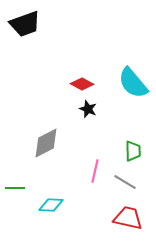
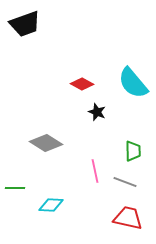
black star: moved 9 px right, 3 px down
gray diamond: rotated 60 degrees clockwise
pink line: rotated 25 degrees counterclockwise
gray line: rotated 10 degrees counterclockwise
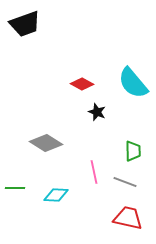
pink line: moved 1 px left, 1 px down
cyan diamond: moved 5 px right, 10 px up
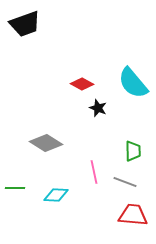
black star: moved 1 px right, 4 px up
red trapezoid: moved 5 px right, 3 px up; rotated 8 degrees counterclockwise
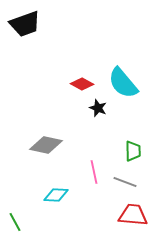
cyan semicircle: moved 10 px left
gray diamond: moved 2 px down; rotated 20 degrees counterclockwise
green line: moved 34 px down; rotated 60 degrees clockwise
